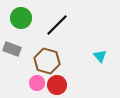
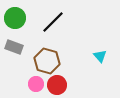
green circle: moved 6 px left
black line: moved 4 px left, 3 px up
gray rectangle: moved 2 px right, 2 px up
pink circle: moved 1 px left, 1 px down
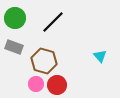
brown hexagon: moved 3 px left
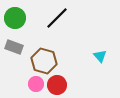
black line: moved 4 px right, 4 px up
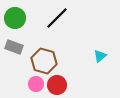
cyan triangle: rotated 32 degrees clockwise
